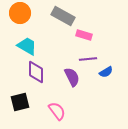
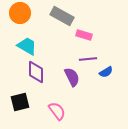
gray rectangle: moved 1 px left
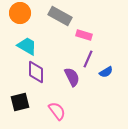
gray rectangle: moved 2 px left
purple line: rotated 60 degrees counterclockwise
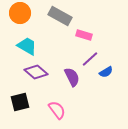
purple line: moved 2 px right; rotated 24 degrees clockwise
purple diamond: rotated 50 degrees counterclockwise
pink semicircle: moved 1 px up
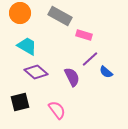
blue semicircle: rotated 72 degrees clockwise
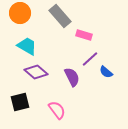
gray rectangle: rotated 20 degrees clockwise
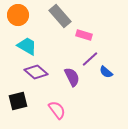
orange circle: moved 2 px left, 2 px down
black square: moved 2 px left, 1 px up
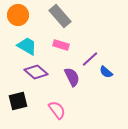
pink rectangle: moved 23 px left, 10 px down
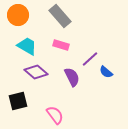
pink semicircle: moved 2 px left, 5 px down
